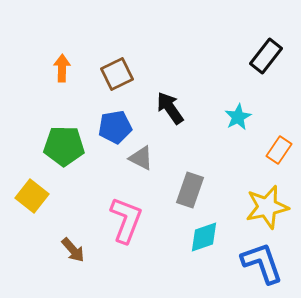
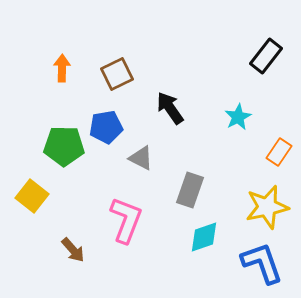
blue pentagon: moved 9 px left
orange rectangle: moved 2 px down
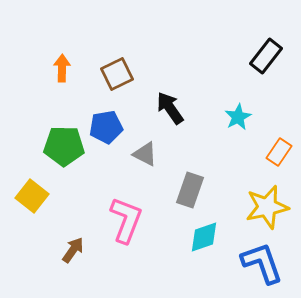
gray triangle: moved 4 px right, 4 px up
brown arrow: rotated 104 degrees counterclockwise
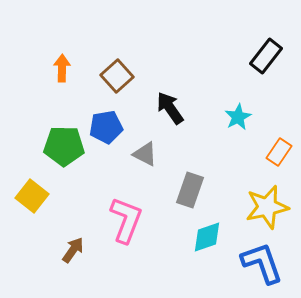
brown square: moved 2 px down; rotated 16 degrees counterclockwise
cyan diamond: moved 3 px right
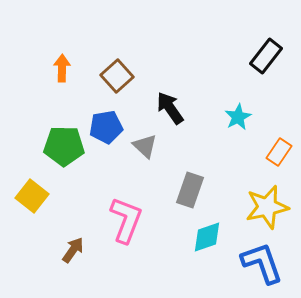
gray triangle: moved 8 px up; rotated 16 degrees clockwise
